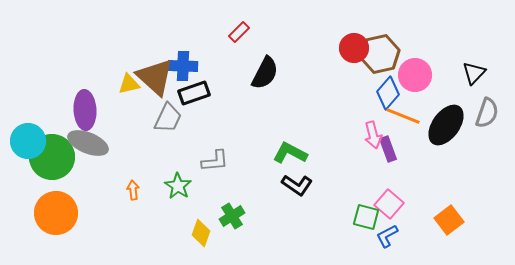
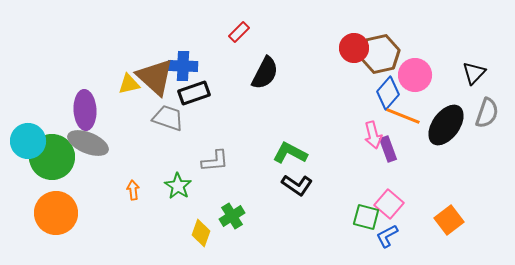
gray trapezoid: rotated 96 degrees counterclockwise
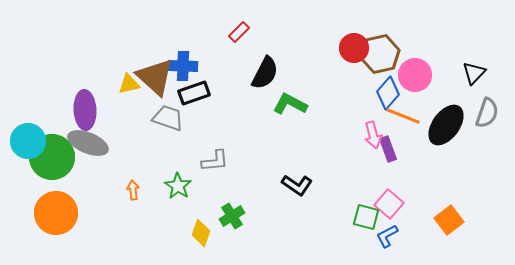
green L-shape: moved 49 px up
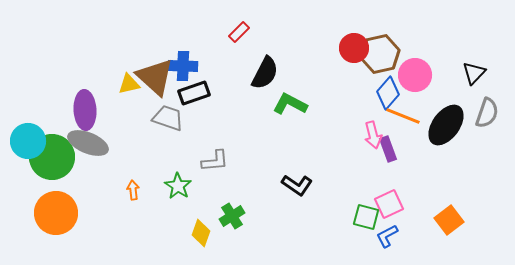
pink square: rotated 24 degrees clockwise
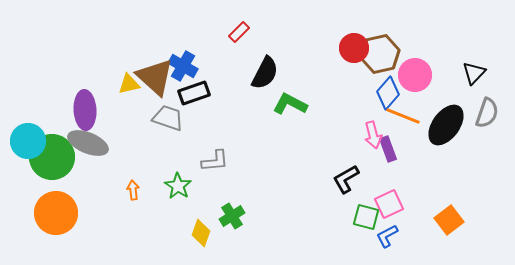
blue cross: rotated 28 degrees clockwise
black L-shape: moved 49 px right, 6 px up; rotated 116 degrees clockwise
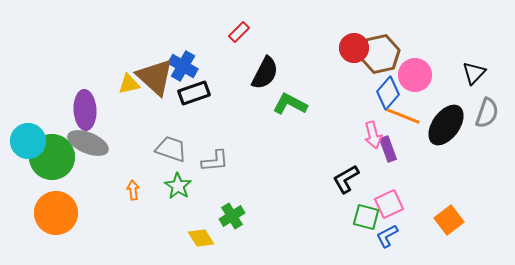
gray trapezoid: moved 3 px right, 31 px down
yellow diamond: moved 5 px down; rotated 52 degrees counterclockwise
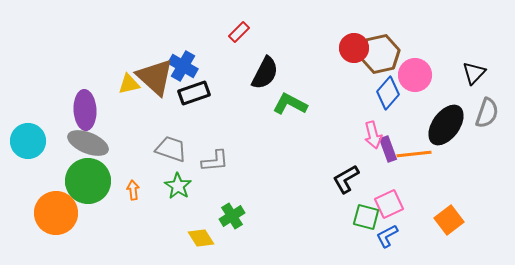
orange line: moved 11 px right, 38 px down; rotated 28 degrees counterclockwise
green circle: moved 36 px right, 24 px down
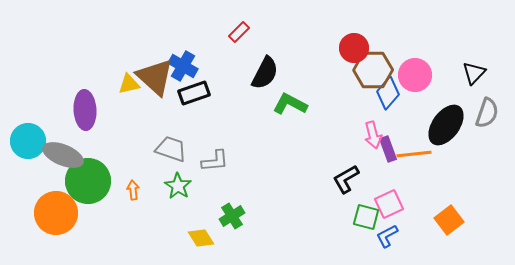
brown hexagon: moved 7 px left, 16 px down; rotated 12 degrees clockwise
gray ellipse: moved 25 px left, 12 px down
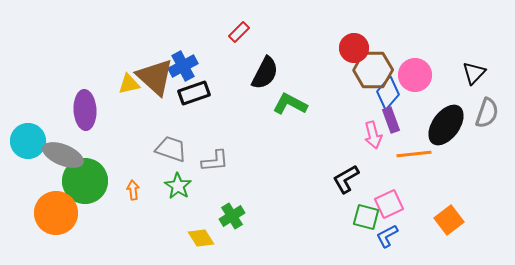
blue cross: rotated 32 degrees clockwise
purple rectangle: moved 3 px right, 29 px up
green circle: moved 3 px left
